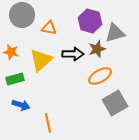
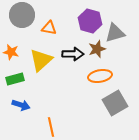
orange ellipse: rotated 20 degrees clockwise
orange line: moved 3 px right, 4 px down
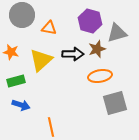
gray triangle: moved 2 px right
green rectangle: moved 1 px right, 2 px down
gray square: rotated 15 degrees clockwise
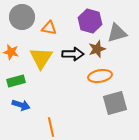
gray circle: moved 2 px down
yellow triangle: moved 2 px up; rotated 15 degrees counterclockwise
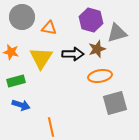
purple hexagon: moved 1 px right, 1 px up
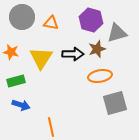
orange triangle: moved 2 px right, 5 px up
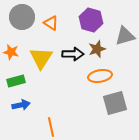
orange triangle: rotated 21 degrees clockwise
gray triangle: moved 8 px right, 3 px down
blue arrow: rotated 30 degrees counterclockwise
